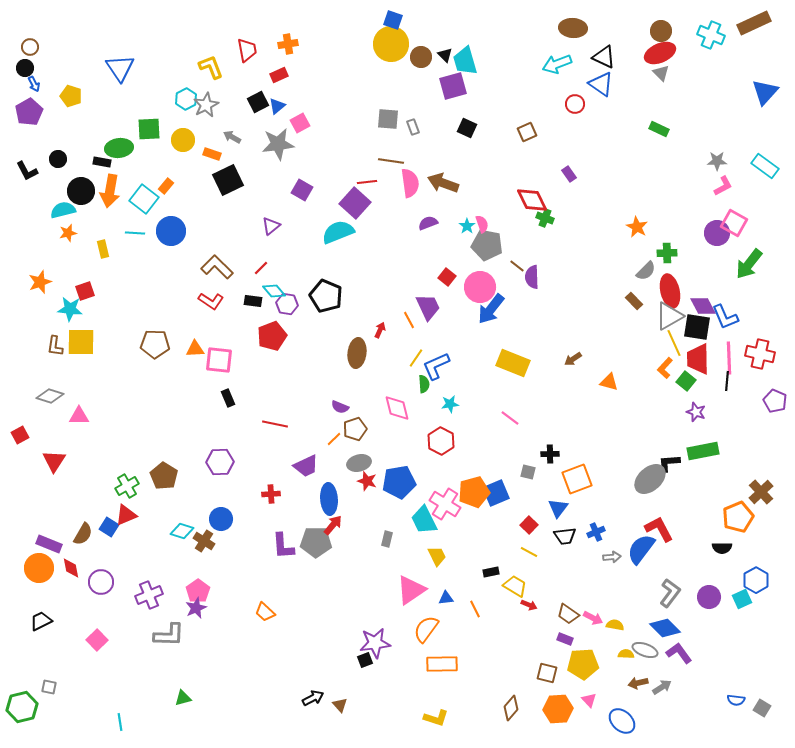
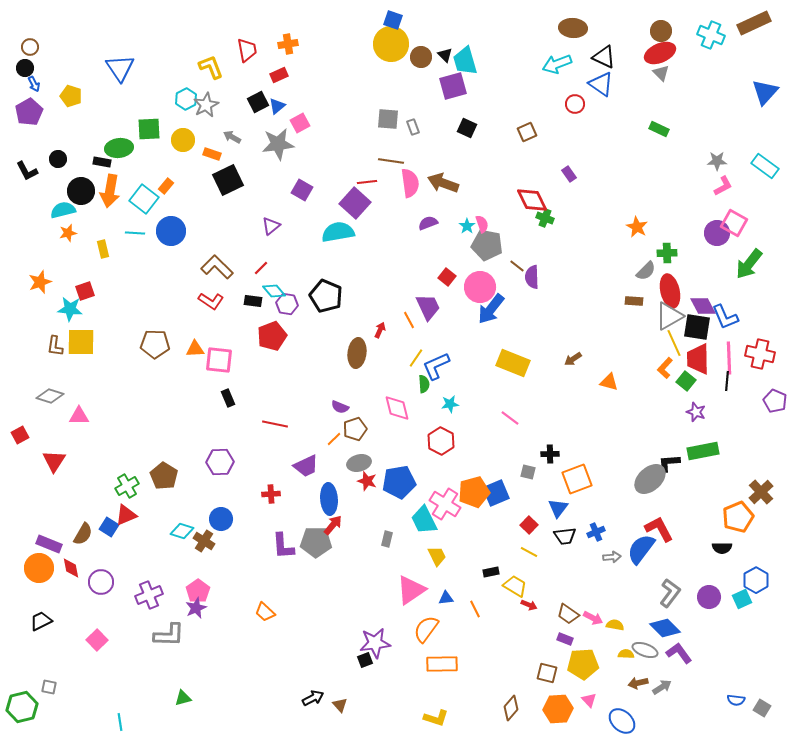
cyan semicircle at (338, 232): rotated 12 degrees clockwise
brown rectangle at (634, 301): rotated 42 degrees counterclockwise
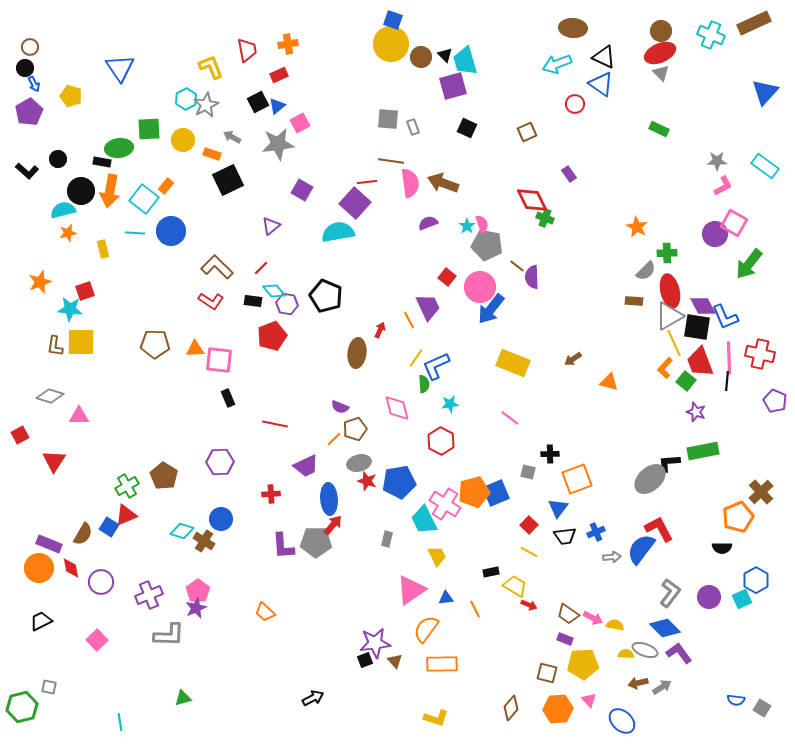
black L-shape at (27, 171): rotated 20 degrees counterclockwise
purple circle at (717, 233): moved 2 px left, 1 px down
red trapezoid at (698, 359): moved 2 px right, 3 px down; rotated 20 degrees counterclockwise
brown triangle at (340, 705): moved 55 px right, 44 px up
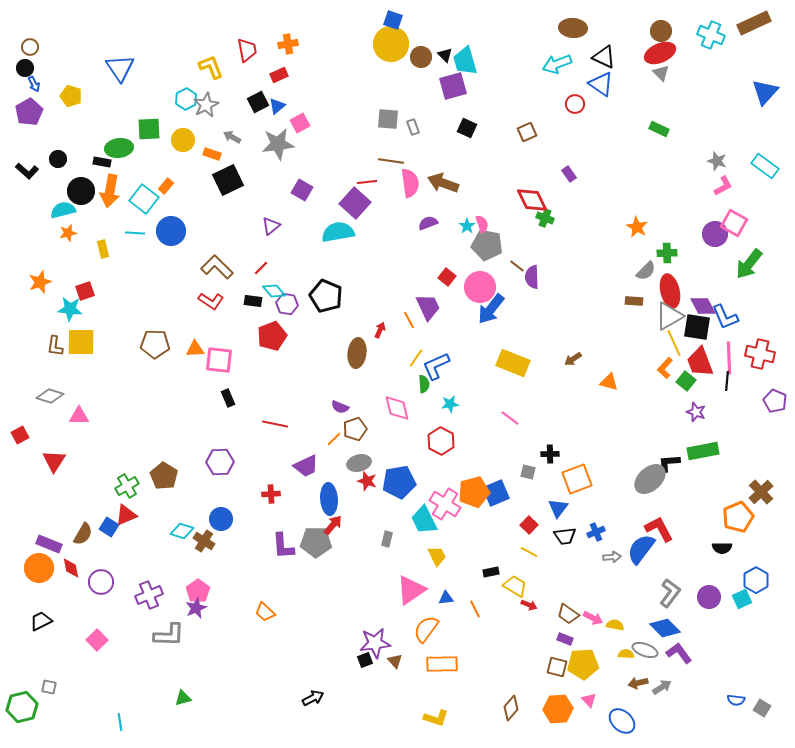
gray star at (717, 161): rotated 18 degrees clockwise
brown square at (547, 673): moved 10 px right, 6 px up
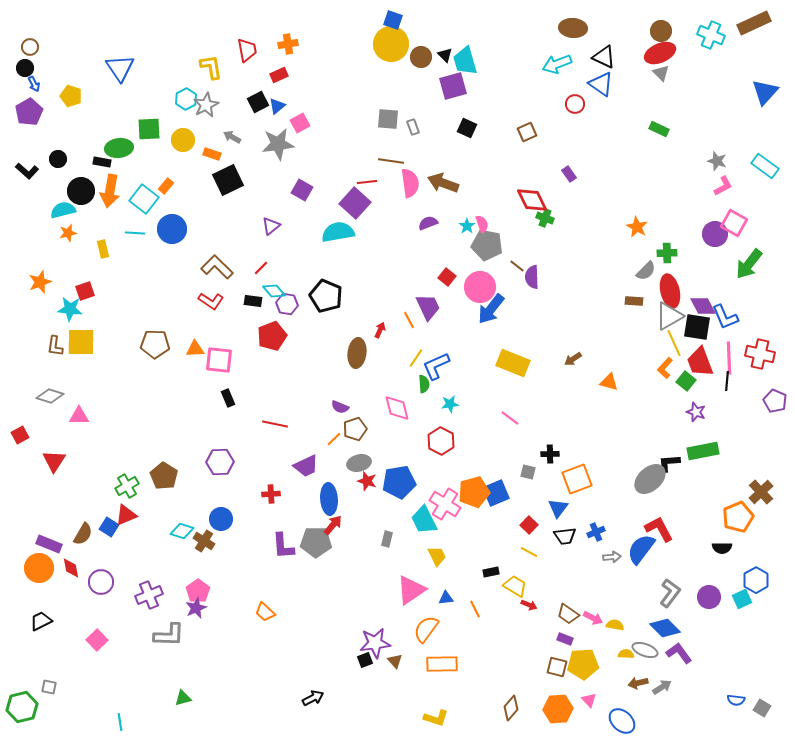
yellow L-shape at (211, 67): rotated 12 degrees clockwise
blue circle at (171, 231): moved 1 px right, 2 px up
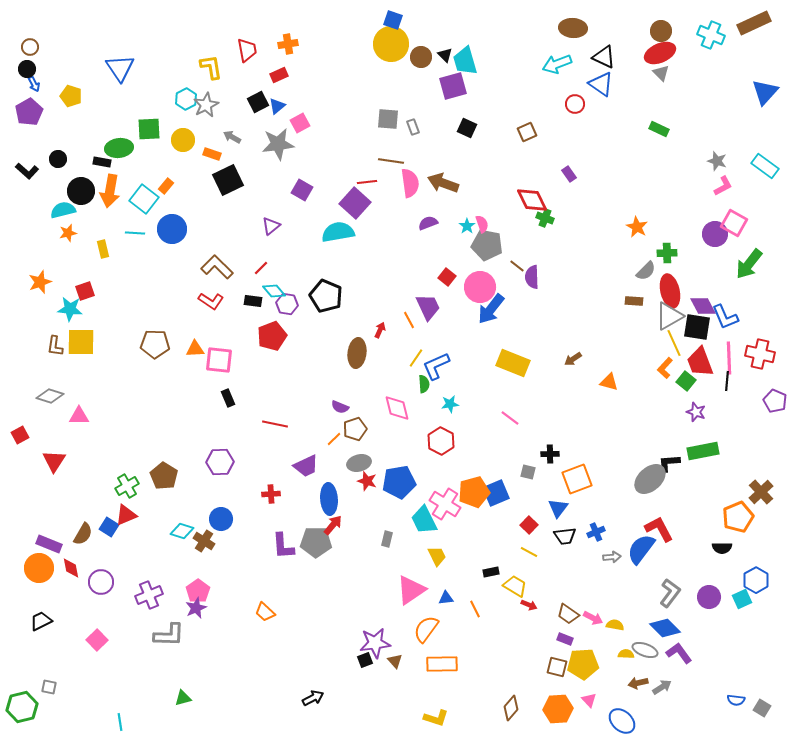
black circle at (25, 68): moved 2 px right, 1 px down
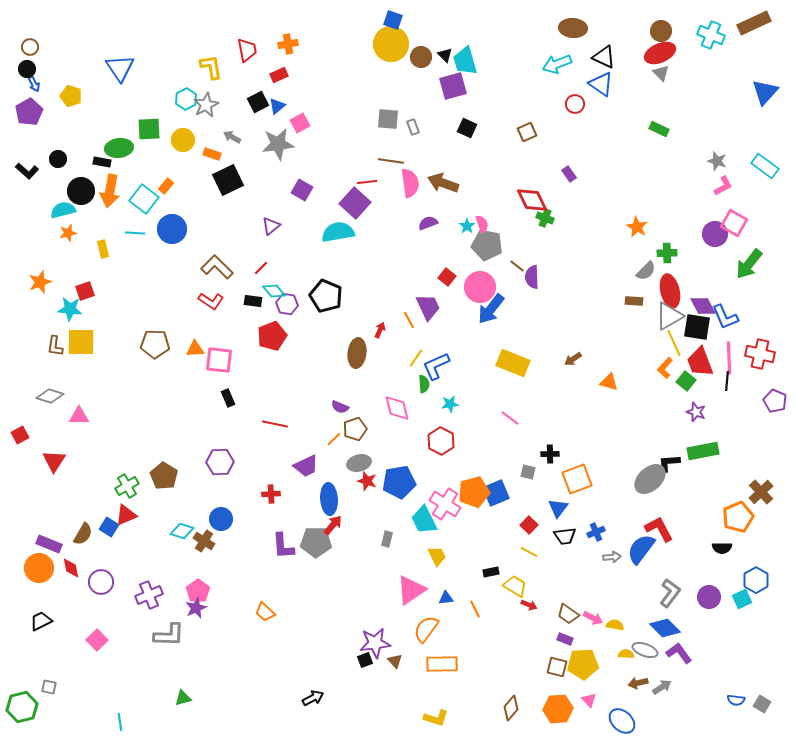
gray square at (762, 708): moved 4 px up
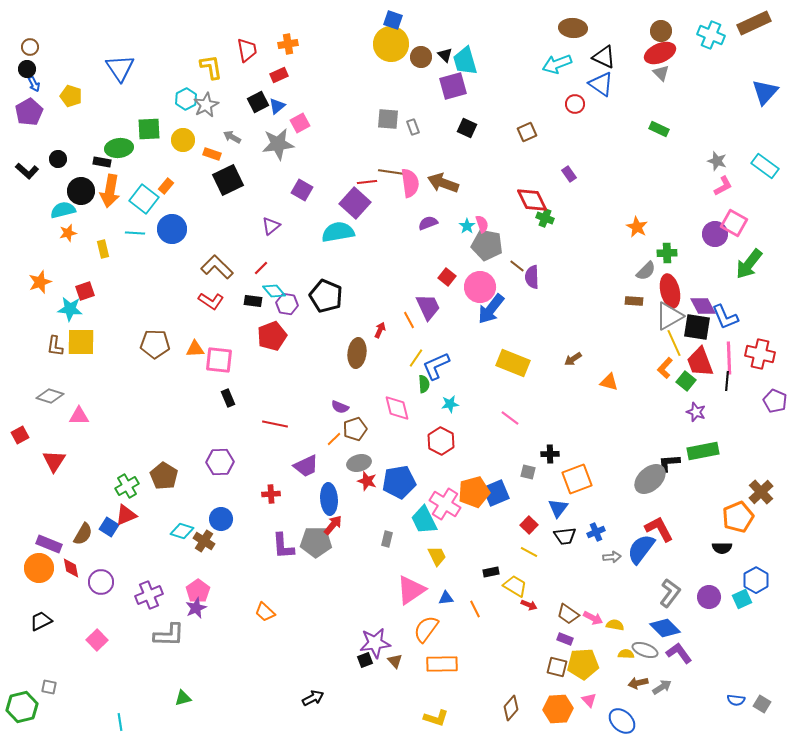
brown line at (391, 161): moved 11 px down
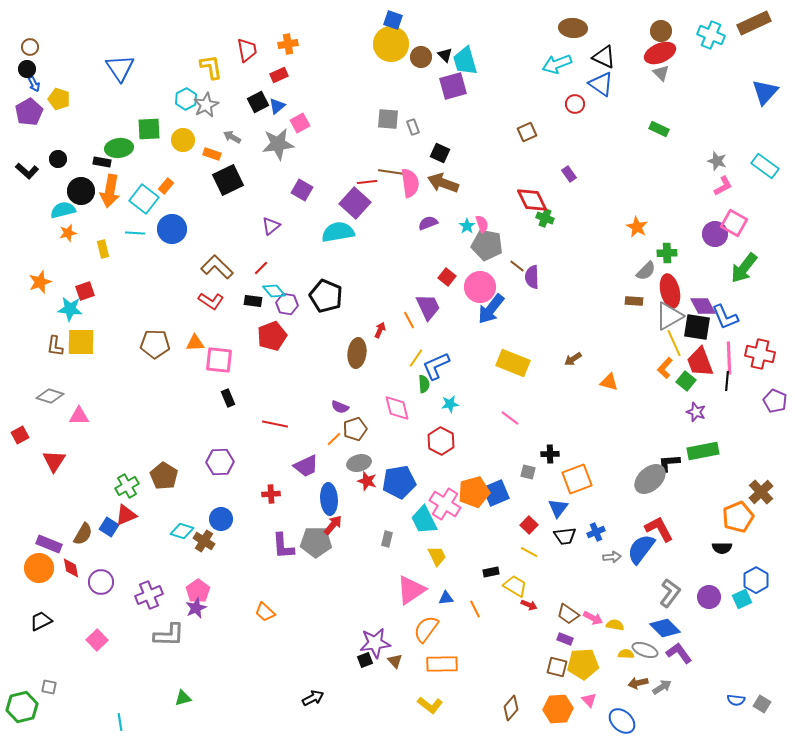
yellow pentagon at (71, 96): moved 12 px left, 3 px down
black square at (467, 128): moved 27 px left, 25 px down
green arrow at (749, 264): moved 5 px left, 4 px down
orange triangle at (195, 349): moved 6 px up
yellow L-shape at (436, 718): moved 6 px left, 13 px up; rotated 20 degrees clockwise
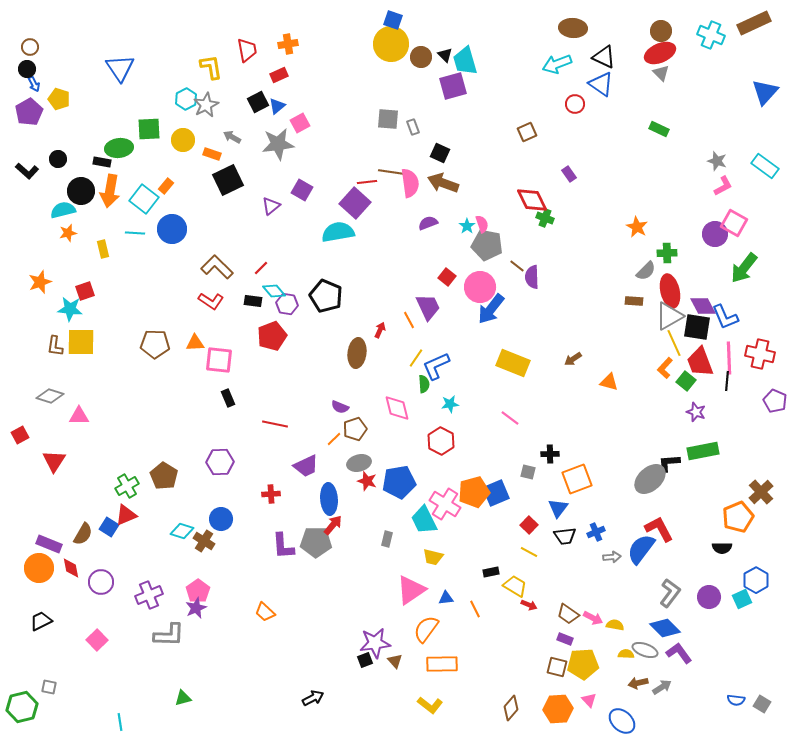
purple triangle at (271, 226): moved 20 px up
yellow trapezoid at (437, 556): moved 4 px left, 1 px down; rotated 130 degrees clockwise
